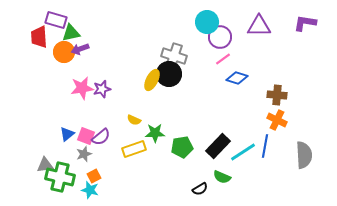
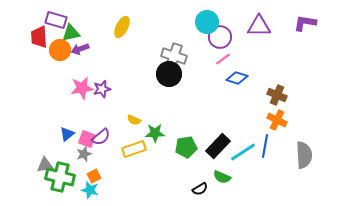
orange circle: moved 4 px left, 2 px up
yellow ellipse: moved 30 px left, 53 px up
brown cross: rotated 18 degrees clockwise
pink square: moved 1 px right, 3 px down
green pentagon: moved 4 px right
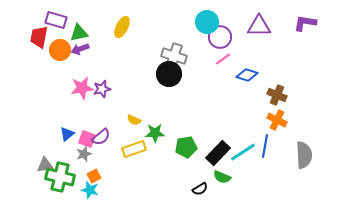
green triangle: moved 8 px right
red trapezoid: rotated 15 degrees clockwise
blue diamond: moved 10 px right, 3 px up
black rectangle: moved 7 px down
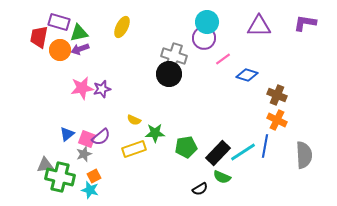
purple rectangle: moved 3 px right, 2 px down
purple circle: moved 16 px left, 1 px down
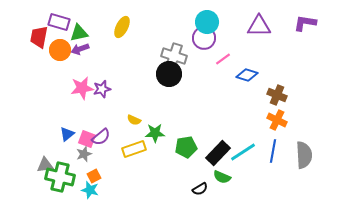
blue line: moved 8 px right, 5 px down
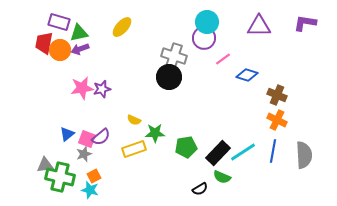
yellow ellipse: rotated 15 degrees clockwise
red trapezoid: moved 5 px right, 6 px down
black circle: moved 3 px down
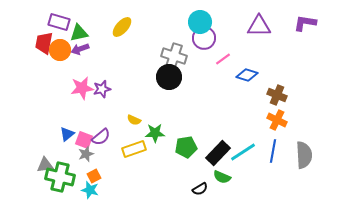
cyan circle: moved 7 px left
pink square: moved 3 px left, 1 px down
gray star: moved 2 px right
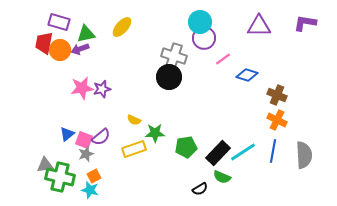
green triangle: moved 7 px right, 1 px down
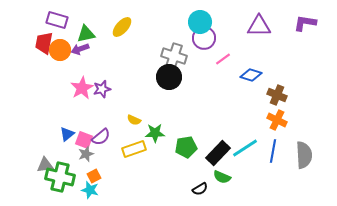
purple rectangle: moved 2 px left, 2 px up
blue diamond: moved 4 px right
pink star: rotated 20 degrees counterclockwise
cyan line: moved 2 px right, 4 px up
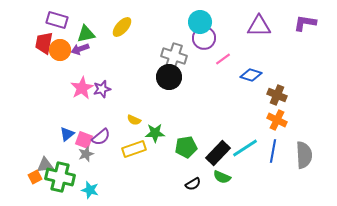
orange square: moved 59 px left, 1 px down
black semicircle: moved 7 px left, 5 px up
